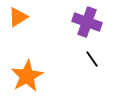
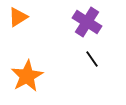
purple cross: rotated 12 degrees clockwise
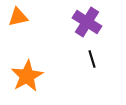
orange triangle: rotated 20 degrees clockwise
black line: rotated 18 degrees clockwise
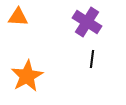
orange triangle: rotated 15 degrees clockwise
black line: rotated 24 degrees clockwise
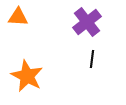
purple cross: rotated 20 degrees clockwise
orange star: rotated 16 degrees counterclockwise
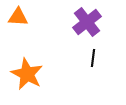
black line: moved 1 px right, 1 px up
orange star: moved 2 px up
